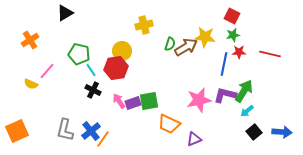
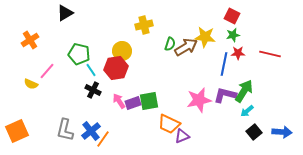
red star: moved 1 px left, 1 px down
purple triangle: moved 12 px left, 3 px up
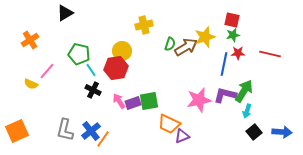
red square: moved 4 px down; rotated 14 degrees counterclockwise
yellow star: rotated 25 degrees counterclockwise
cyan arrow: rotated 32 degrees counterclockwise
